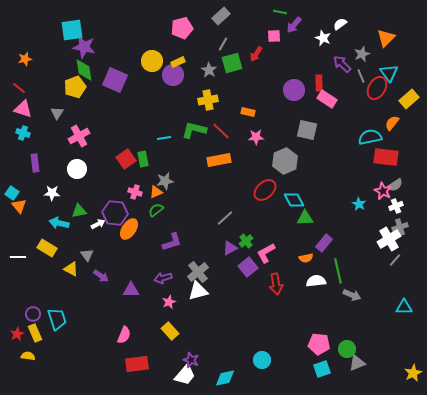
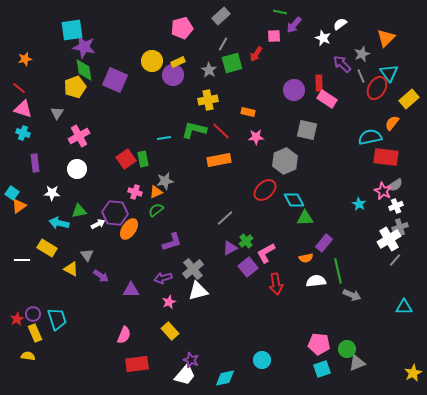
orange triangle at (19, 206): rotated 35 degrees clockwise
white line at (18, 257): moved 4 px right, 3 px down
gray cross at (198, 272): moved 5 px left, 3 px up
red star at (17, 334): moved 15 px up
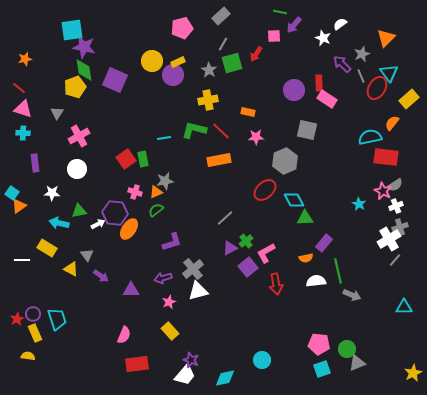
cyan cross at (23, 133): rotated 16 degrees counterclockwise
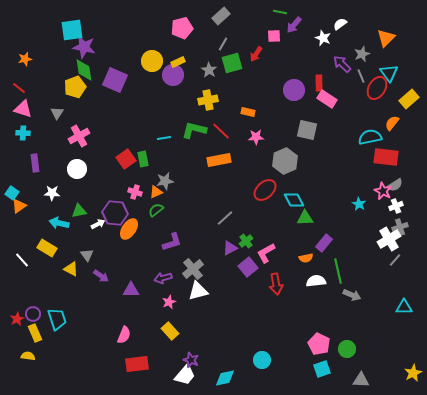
white line at (22, 260): rotated 49 degrees clockwise
pink pentagon at (319, 344): rotated 20 degrees clockwise
gray triangle at (357, 363): moved 4 px right, 17 px down; rotated 24 degrees clockwise
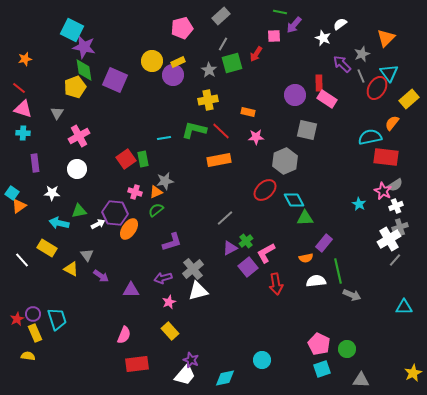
cyan square at (72, 30): rotated 35 degrees clockwise
purple circle at (294, 90): moved 1 px right, 5 px down
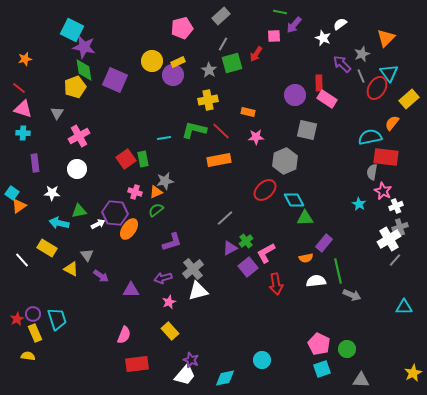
gray semicircle at (395, 185): moved 23 px left, 13 px up; rotated 133 degrees clockwise
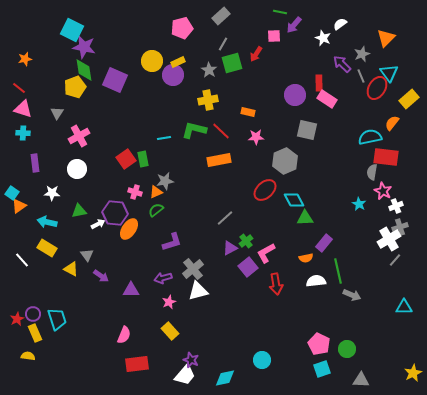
cyan arrow at (59, 223): moved 12 px left, 1 px up
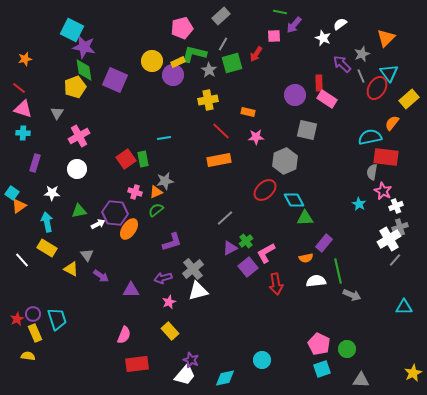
green L-shape at (194, 130): moved 76 px up
purple rectangle at (35, 163): rotated 24 degrees clockwise
cyan arrow at (47, 222): rotated 66 degrees clockwise
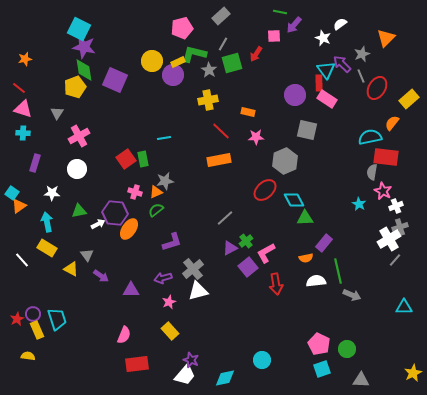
cyan square at (72, 30): moved 7 px right, 1 px up
cyan triangle at (389, 73): moved 63 px left, 3 px up
yellow rectangle at (35, 333): moved 2 px right, 3 px up
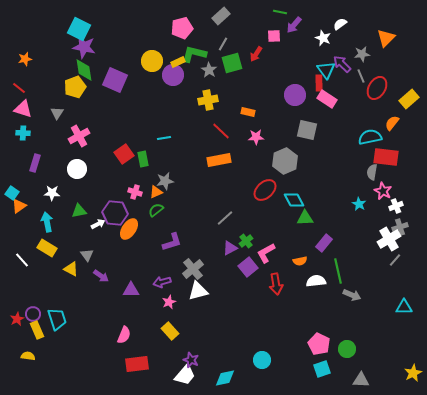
gray star at (362, 54): rotated 14 degrees clockwise
red square at (126, 159): moved 2 px left, 5 px up
orange semicircle at (306, 258): moved 6 px left, 3 px down
purple arrow at (163, 278): moved 1 px left, 4 px down
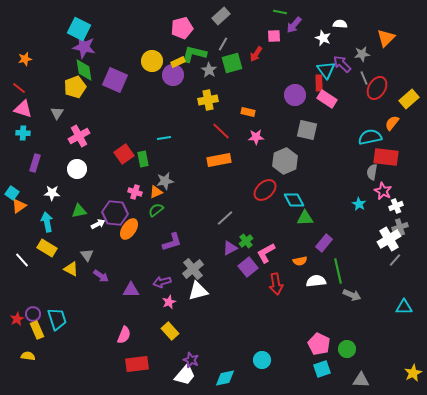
white semicircle at (340, 24): rotated 40 degrees clockwise
gray line at (361, 76): moved 3 px right, 2 px down
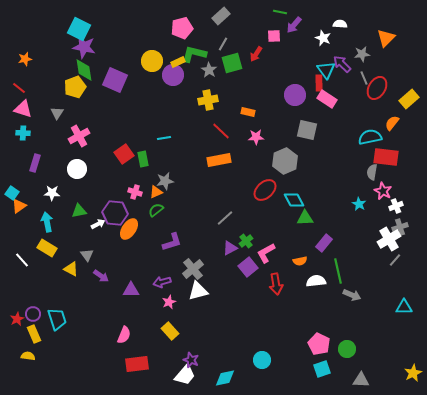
yellow rectangle at (37, 330): moved 3 px left, 4 px down
